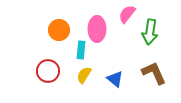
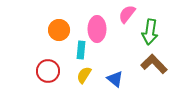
brown L-shape: moved 9 px up; rotated 20 degrees counterclockwise
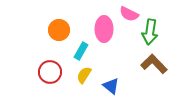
pink semicircle: moved 2 px right; rotated 102 degrees counterclockwise
pink ellipse: moved 7 px right
cyan rectangle: moved 1 px down; rotated 24 degrees clockwise
red circle: moved 2 px right, 1 px down
blue triangle: moved 4 px left, 7 px down
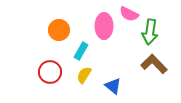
pink ellipse: moved 3 px up
blue triangle: moved 2 px right
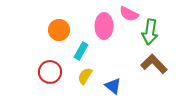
yellow semicircle: moved 1 px right, 1 px down
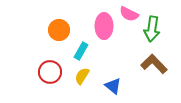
green arrow: moved 2 px right, 3 px up
yellow semicircle: moved 3 px left
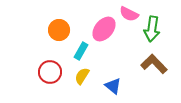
pink ellipse: moved 3 px down; rotated 40 degrees clockwise
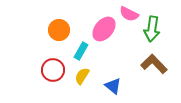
red circle: moved 3 px right, 2 px up
